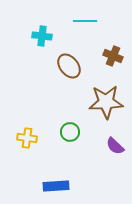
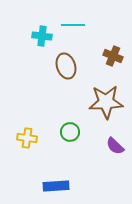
cyan line: moved 12 px left, 4 px down
brown ellipse: moved 3 px left; rotated 20 degrees clockwise
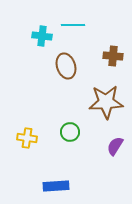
brown cross: rotated 18 degrees counterclockwise
purple semicircle: rotated 78 degrees clockwise
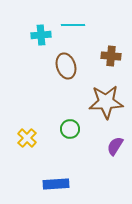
cyan cross: moved 1 px left, 1 px up; rotated 12 degrees counterclockwise
brown cross: moved 2 px left
green circle: moved 3 px up
yellow cross: rotated 36 degrees clockwise
blue rectangle: moved 2 px up
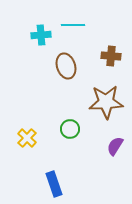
blue rectangle: moved 2 px left; rotated 75 degrees clockwise
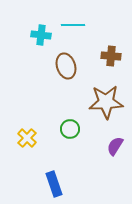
cyan cross: rotated 12 degrees clockwise
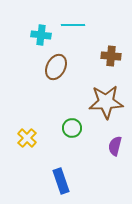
brown ellipse: moved 10 px left, 1 px down; rotated 45 degrees clockwise
green circle: moved 2 px right, 1 px up
purple semicircle: rotated 18 degrees counterclockwise
blue rectangle: moved 7 px right, 3 px up
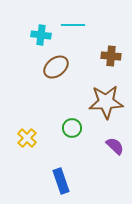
brown ellipse: rotated 25 degrees clockwise
purple semicircle: rotated 120 degrees clockwise
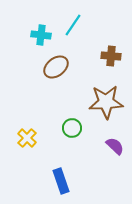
cyan line: rotated 55 degrees counterclockwise
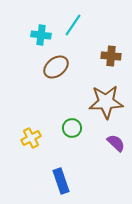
yellow cross: moved 4 px right; rotated 18 degrees clockwise
purple semicircle: moved 1 px right, 3 px up
